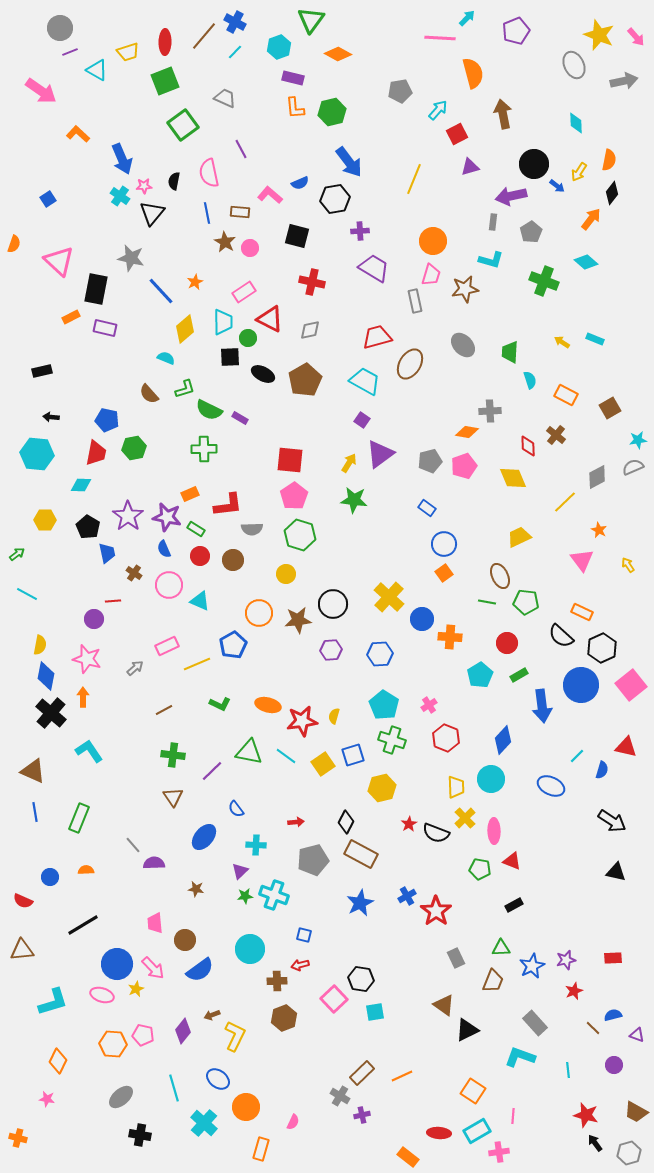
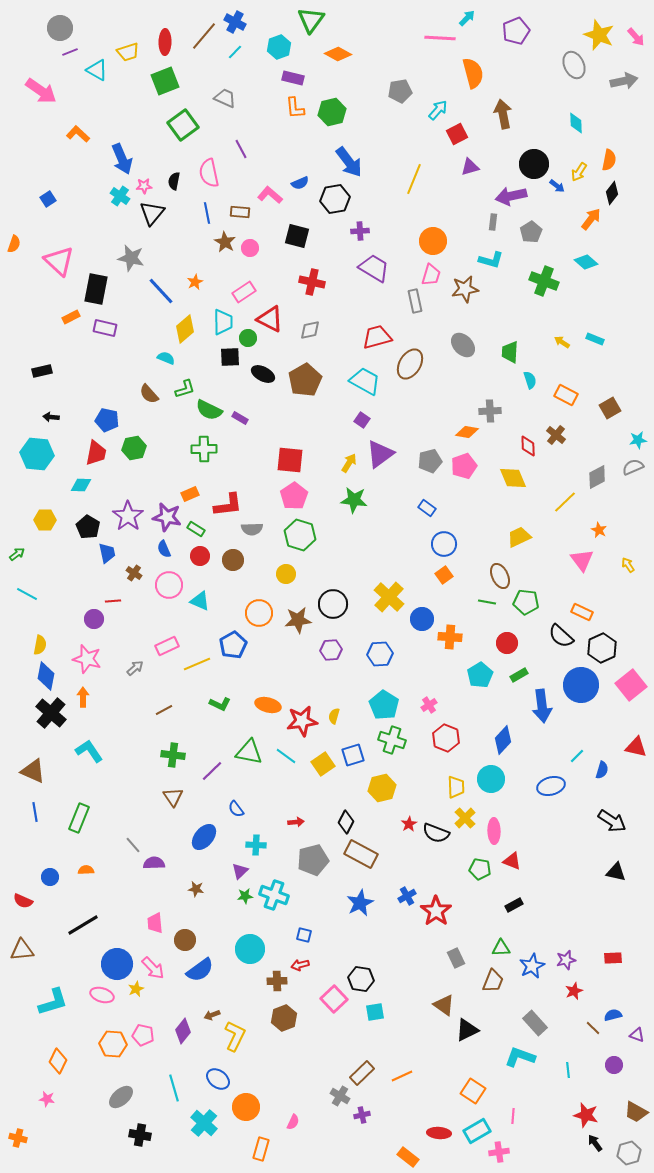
orange square at (444, 573): moved 2 px down
red triangle at (626, 747): moved 10 px right
blue ellipse at (551, 786): rotated 40 degrees counterclockwise
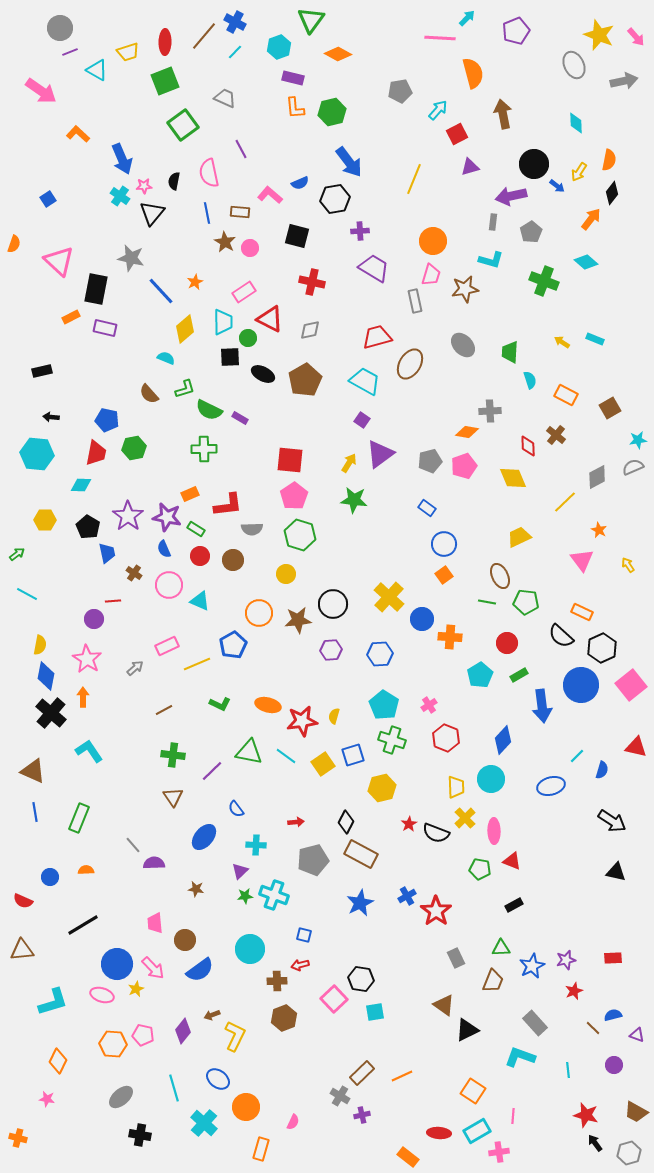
pink star at (87, 659): rotated 16 degrees clockwise
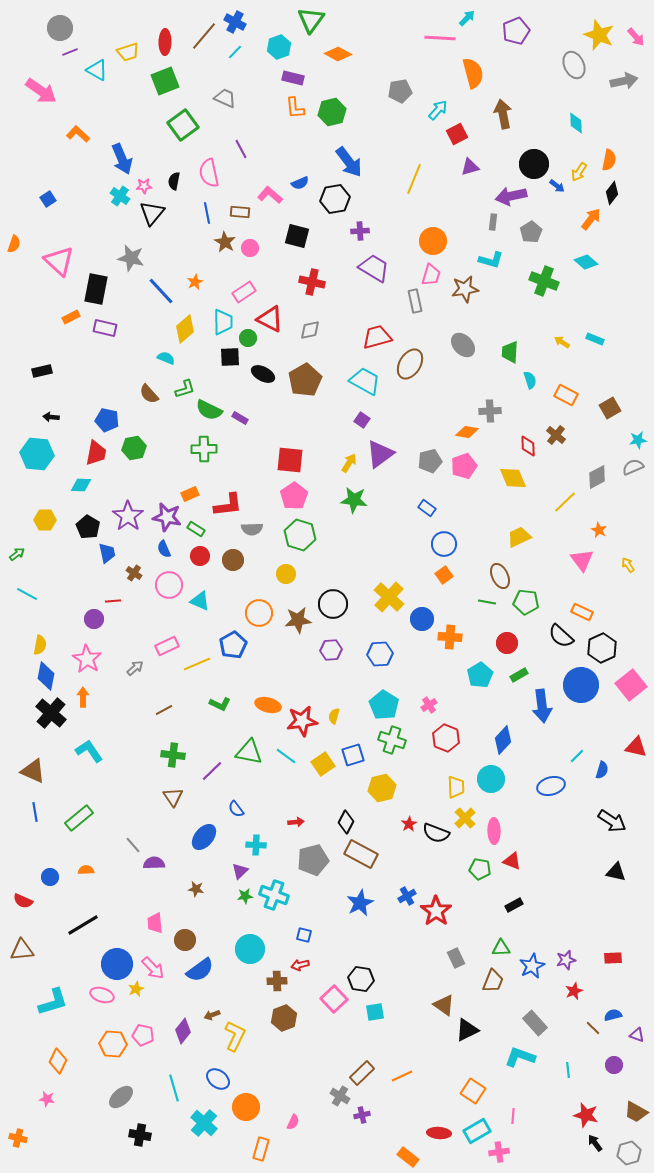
green rectangle at (79, 818): rotated 28 degrees clockwise
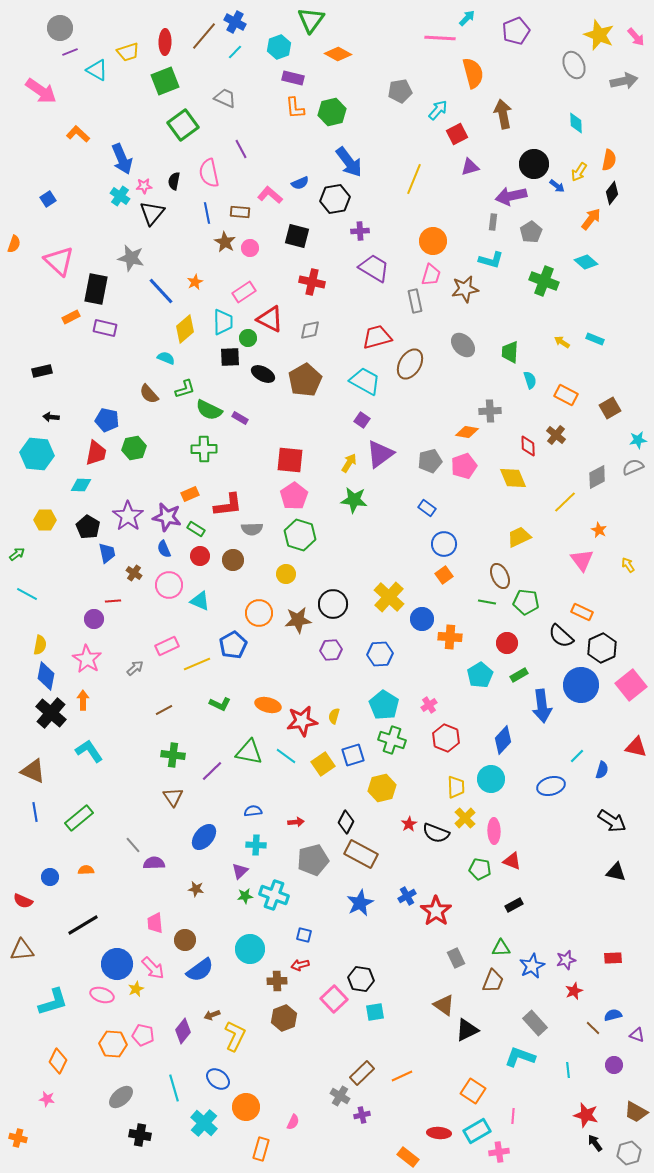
orange arrow at (83, 697): moved 3 px down
blue semicircle at (236, 809): moved 17 px right, 2 px down; rotated 120 degrees clockwise
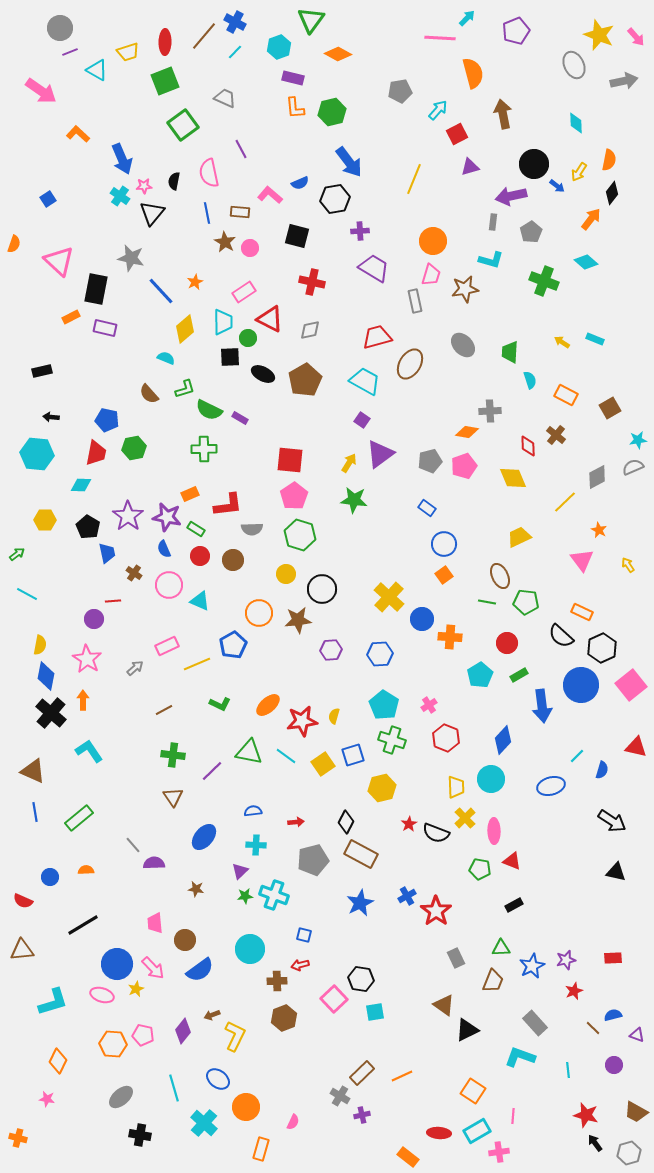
black circle at (333, 604): moved 11 px left, 15 px up
orange ellipse at (268, 705): rotated 55 degrees counterclockwise
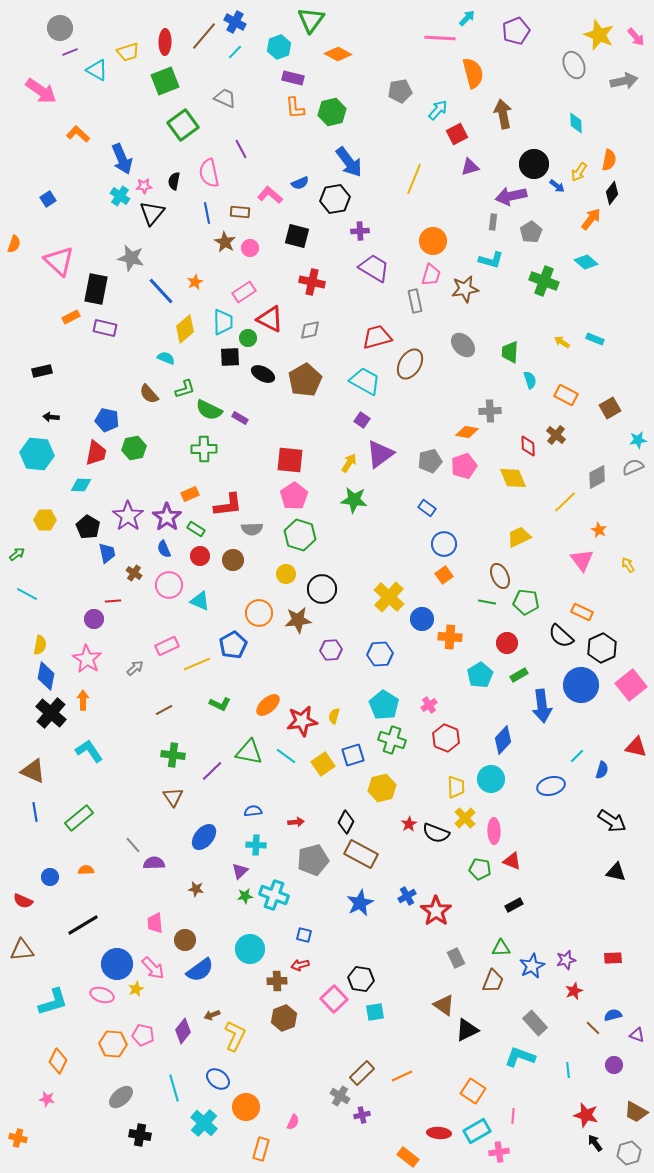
purple star at (167, 517): rotated 24 degrees clockwise
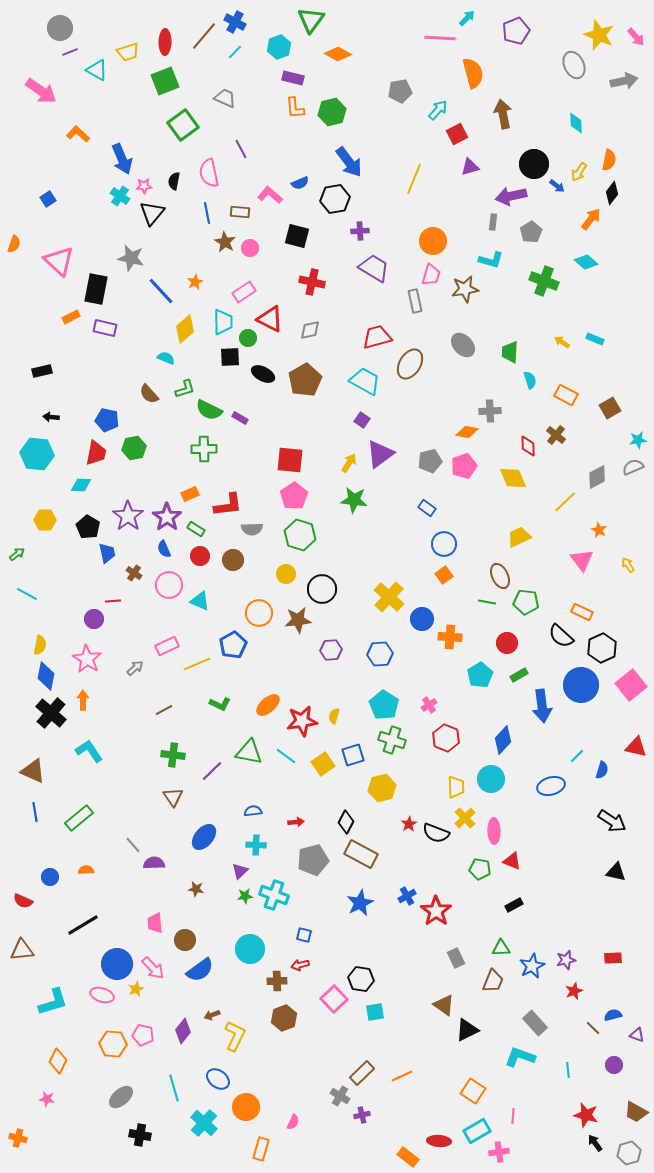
red ellipse at (439, 1133): moved 8 px down
